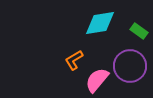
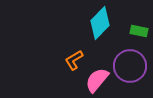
cyan diamond: rotated 36 degrees counterclockwise
green rectangle: rotated 24 degrees counterclockwise
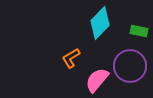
orange L-shape: moved 3 px left, 2 px up
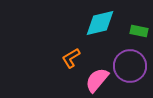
cyan diamond: rotated 32 degrees clockwise
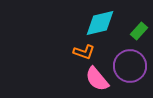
green rectangle: rotated 60 degrees counterclockwise
orange L-shape: moved 13 px right, 6 px up; rotated 130 degrees counterclockwise
pink semicircle: moved 1 px up; rotated 80 degrees counterclockwise
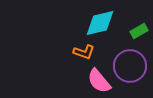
green rectangle: rotated 18 degrees clockwise
pink semicircle: moved 2 px right, 2 px down
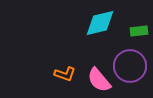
green rectangle: rotated 24 degrees clockwise
orange L-shape: moved 19 px left, 22 px down
pink semicircle: moved 1 px up
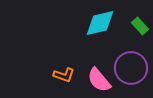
green rectangle: moved 1 px right, 5 px up; rotated 54 degrees clockwise
purple circle: moved 1 px right, 2 px down
orange L-shape: moved 1 px left, 1 px down
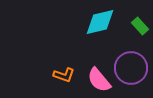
cyan diamond: moved 1 px up
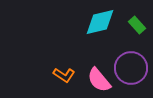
green rectangle: moved 3 px left, 1 px up
orange L-shape: rotated 15 degrees clockwise
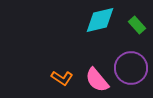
cyan diamond: moved 2 px up
orange L-shape: moved 2 px left, 3 px down
pink semicircle: moved 2 px left
